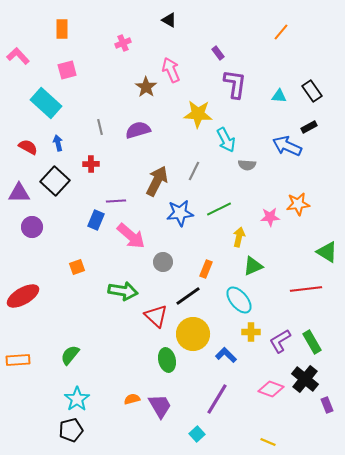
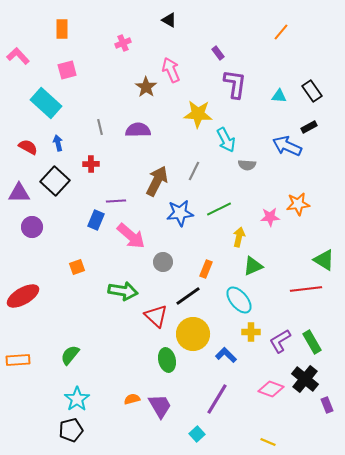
purple semicircle at (138, 130): rotated 15 degrees clockwise
green triangle at (327, 252): moved 3 px left, 8 px down
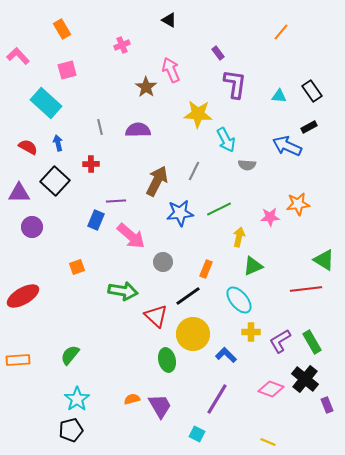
orange rectangle at (62, 29): rotated 30 degrees counterclockwise
pink cross at (123, 43): moved 1 px left, 2 px down
cyan square at (197, 434): rotated 21 degrees counterclockwise
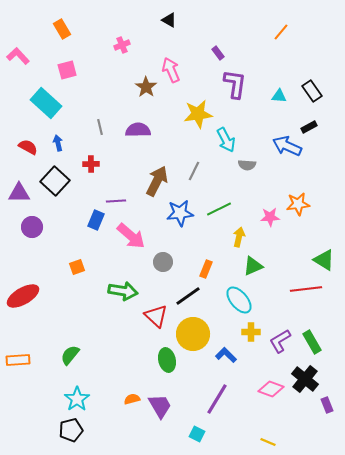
yellow star at (198, 114): rotated 12 degrees counterclockwise
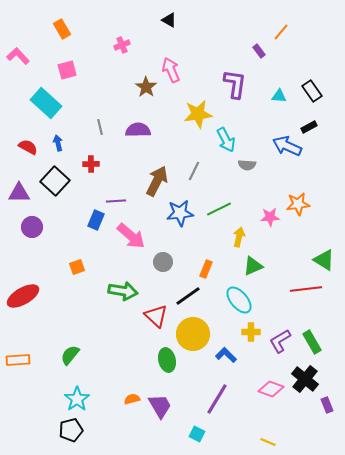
purple rectangle at (218, 53): moved 41 px right, 2 px up
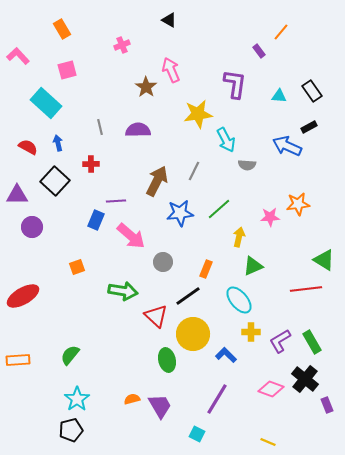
purple triangle at (19, 193): moved 2 px left, 2 px down
green line at (219, 209): rotated 15 degrees counterclockwise
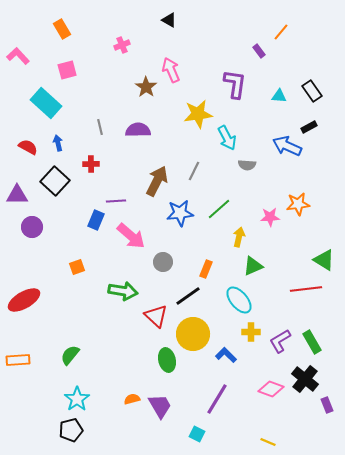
cyan arrow at (226, 140): moved 1 px right, 2 px up
red ellipse at (23, 296): moved 1 px right, 4 px down
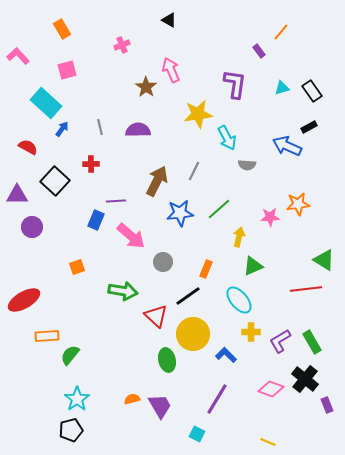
cyan triangle at (279, 96): moved 3 px right, 8 px up; rotated 21 degrees counterclockwise
blue arrow at (58, 143): moved 4 px right, 14 px up; rotated 49 degrees clockwise
orange rectangle at (18, 360): moved 29 px right, 24 px up
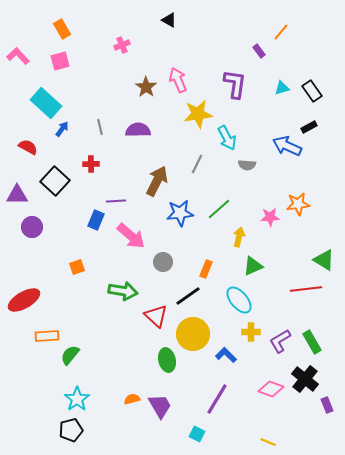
pink square at (67, 70): moved 7 px left, 9 px up
pink arrow at (171, 70): moved 7 px right, 10 px down
gray line at (194, 171): moved 3 px right, 7 px up
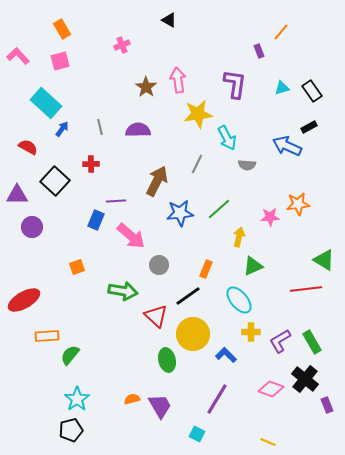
purple rectangle at (259, 51): rotated 16 degrees clockwise
pink arrow at (178, 80): rotated 15 degrees clockwise
gray circle at (163, 262): moved 4 px left, 3 px down
